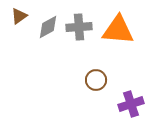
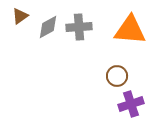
brown triangle: moved 1 px right
orange triangle: moved 12 px right
brown circle: moved 21 px right, 4 px up
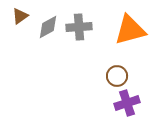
orange triangle: rotated 20 degrees counterclockwise
purple cross: moved 4 px left, 1 px up
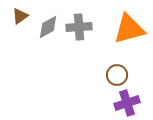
orange triangle: moved 1 px left, 1 px up
brown circle: moved 1 px up
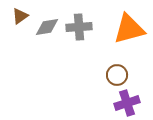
gray diamond: moved 1 px left; rotated 20 degrees clockwise
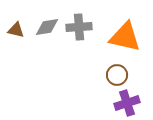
brown triangle: moved 4 px left, 14 px down; rotated 48 degrees clockwise
orange triangle: moved 4 px left, 8 px down; rotated 28 degrees clockwise
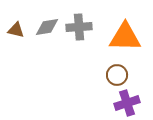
orange triangle: rotated 12 degrees counterclockwise
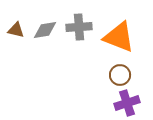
gray diamond: moved 2 px left, 3 px down
orange triangle: moved 6 px left; rotated 20 degrees clockwise
brown circle: moved 3 px right
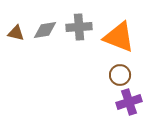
brown triangle: moved 3 px down
purple cross: moved 2 px right, 1 px up
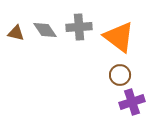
gray diamond: rotated 65 degrees clockwise
orange triangle: rotated 16 degrees clockwise
purple cross: moved 3 px right
